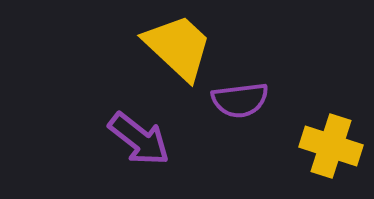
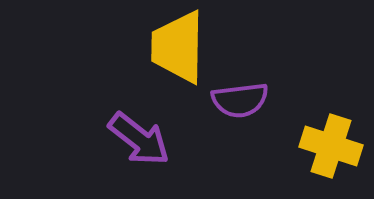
yellow trapezoid: rotated 132 degrees counterclockwise
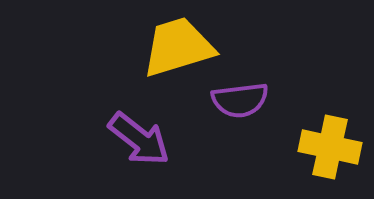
yellow trapezoid: rotated 72 degrees clockwise
yellow cross: moved 1 px left, 1 px down; rotated 6 degrees counterclockwise
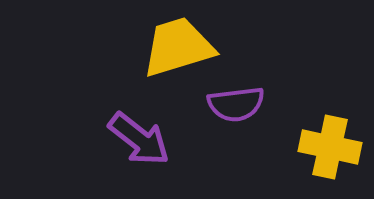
purple semicircle: moved 4 px left, 4 px down
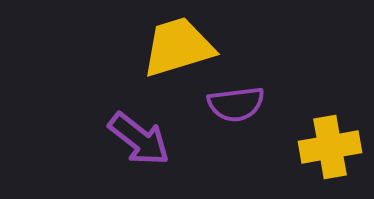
yellow cross: rotated 22 degrees counterclockwise
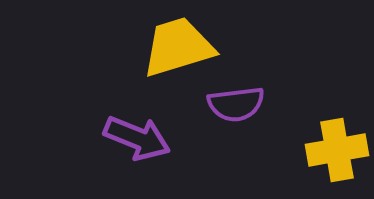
purple arrow: moved 2 px left, 1 px up; rotated 16 degrees counterclockwise
yellow cross: moved 7 px right, 3 px down
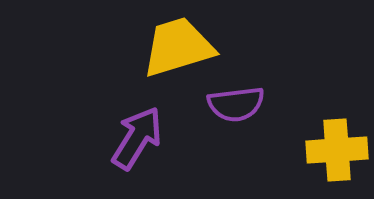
purple arrow: rotated 80 degrees counterclockwise
yellow cross: rotated 6 degrees clockwise
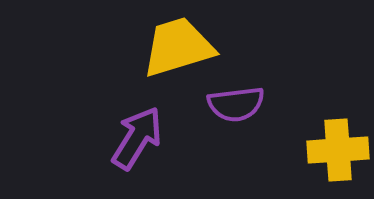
yellow cross: moved 1 px right
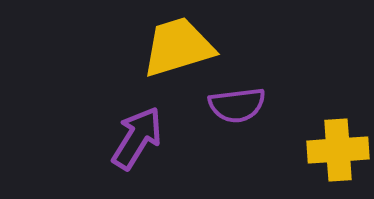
purple semicircle: moved 1 px right, 1 px down
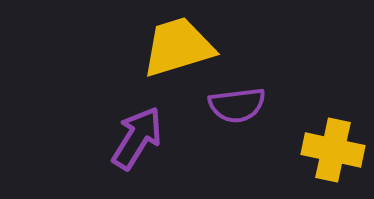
yellow cross: moved 5 px left; rotated 16 degrees clockwise
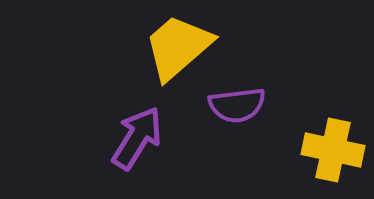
yellow trapezoid: rotated 24 degrees counterclockwise
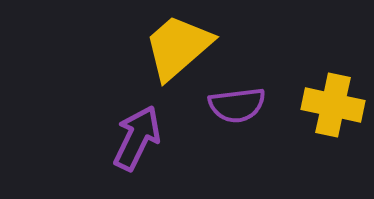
purple arrow: rotated 6 degrees counterclockwise
yellow cross: moved 45 px up
